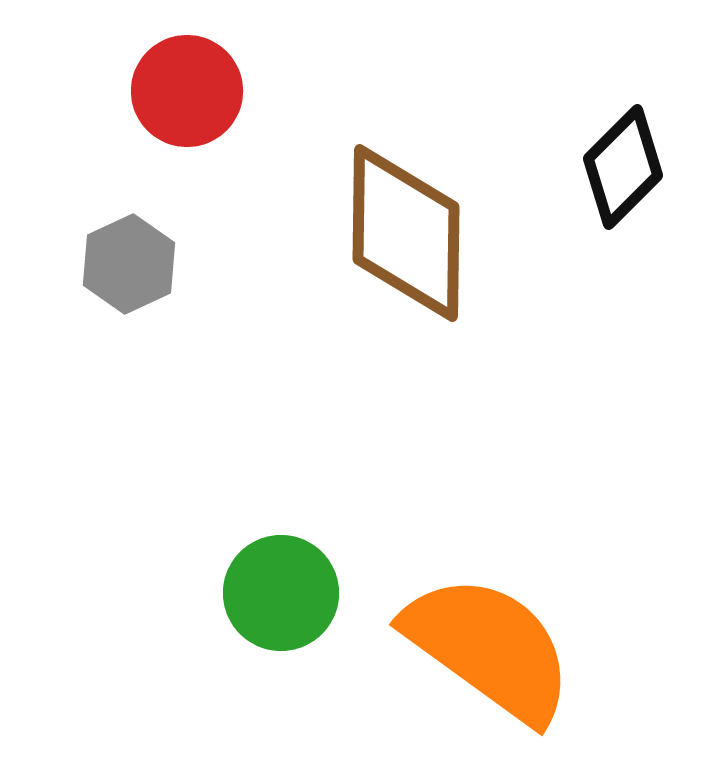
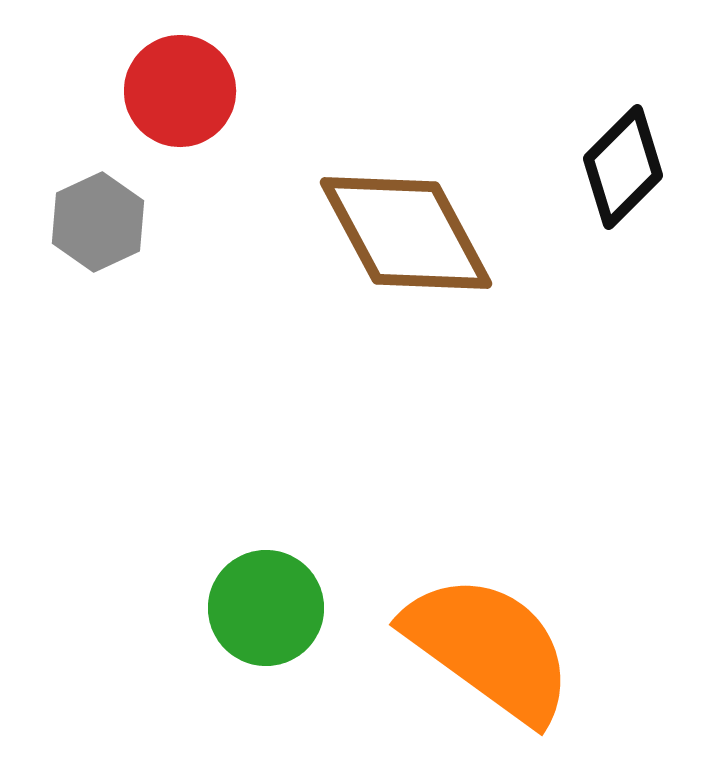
red circle: moved 7 px left
brown diamond: rotated 29 degrees counterclockwise
gray hexagon: moved 31 px left, 42 px up
green circle: moved 15 px left, 15 px down
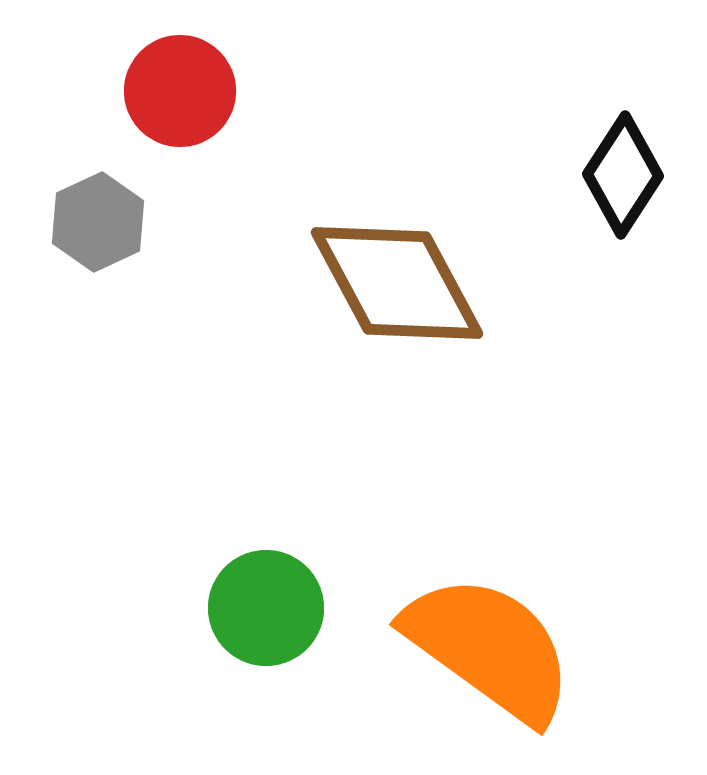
black diamond: moved 8 px down; rotated 12 degrees counterclockwise
brown diamond: moved 9 px left, 50 px down
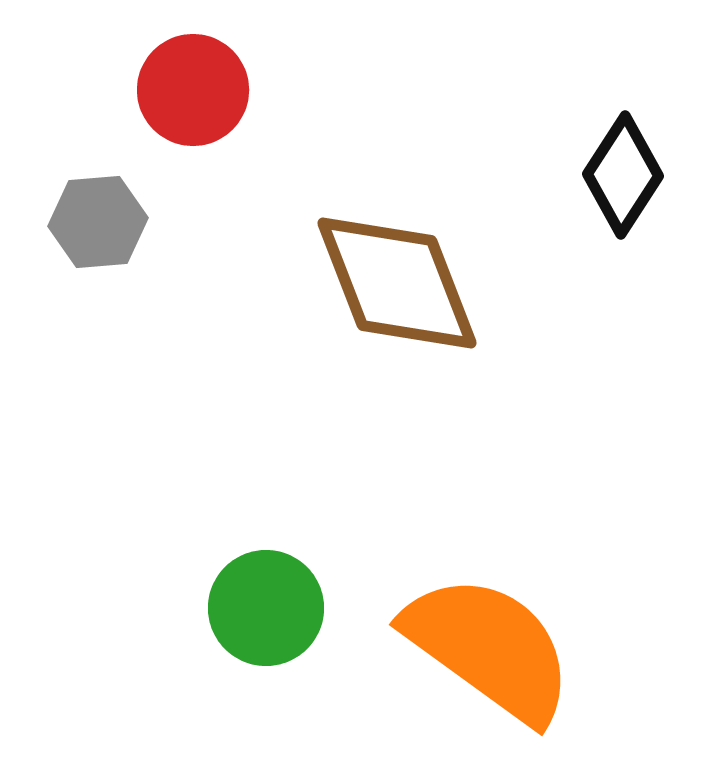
red circle: moved 13 px right, 1 px up
gray hexagon: rotated 20 degrees clockwise
brown diamond: rotated 7 degrees clockwise
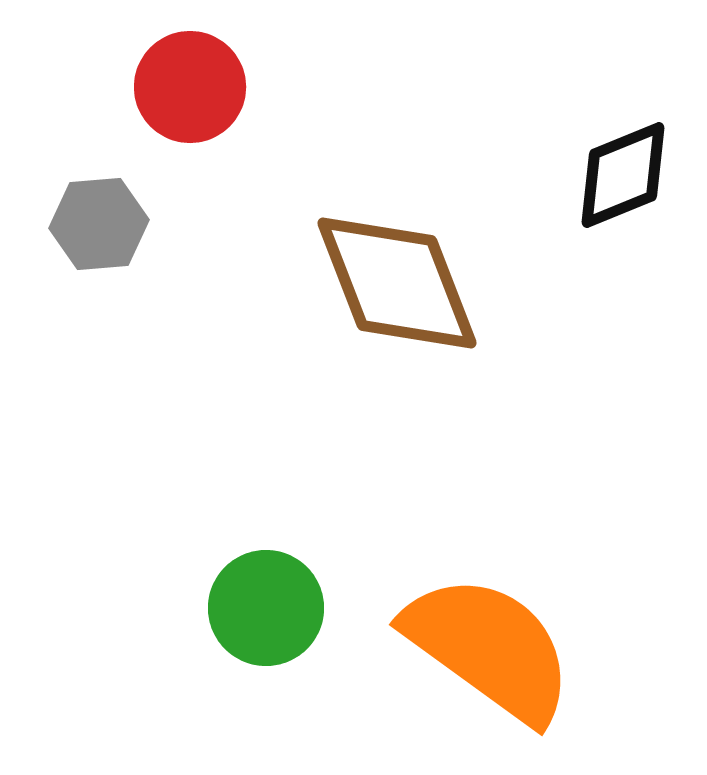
red circle: moved 3 px left, 3 px up
black diamond: rotated 35 degrees clockwise
gray hexagon: moved 1 px right, 2 px down
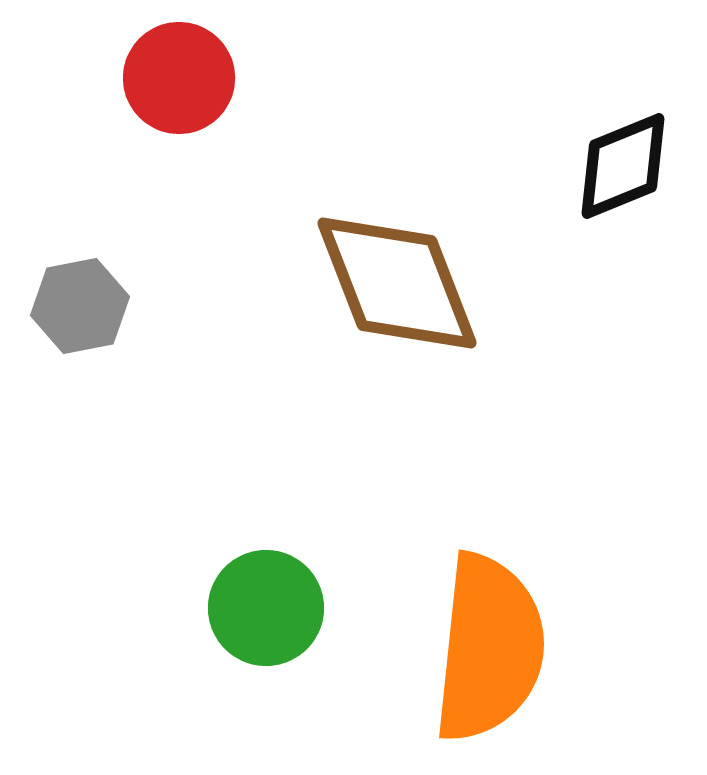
red circle: moved 11 px left, 9 px up
black diamond: moved 9 px up
gray hexagon: moved 19 px left, 82 px down; rotated 6 degrees counterclockwise
orange semicircle: rotated 60 degrees clockwise
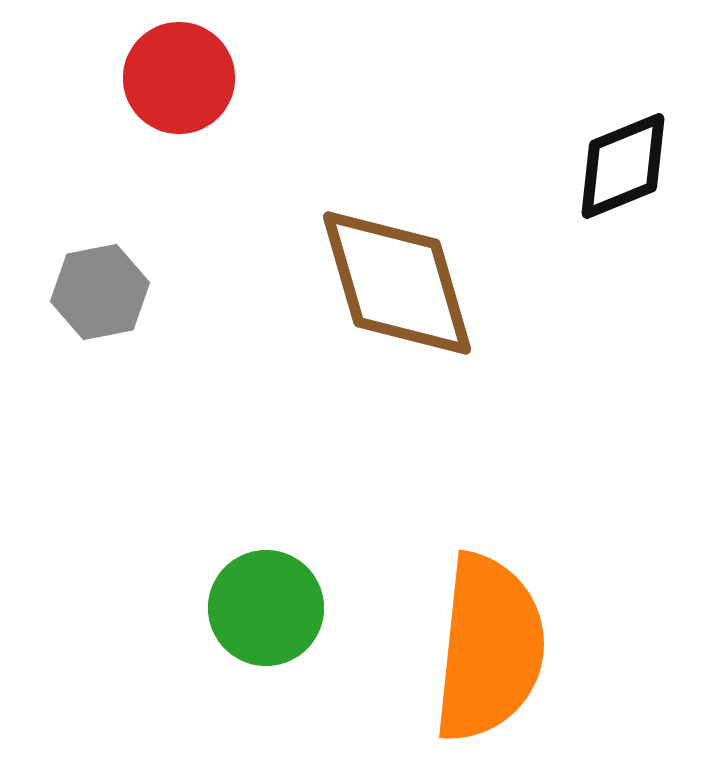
brown diamond: rotated 5 degrees clockwise
gray hexagon: moved 20 px right, 14 px up
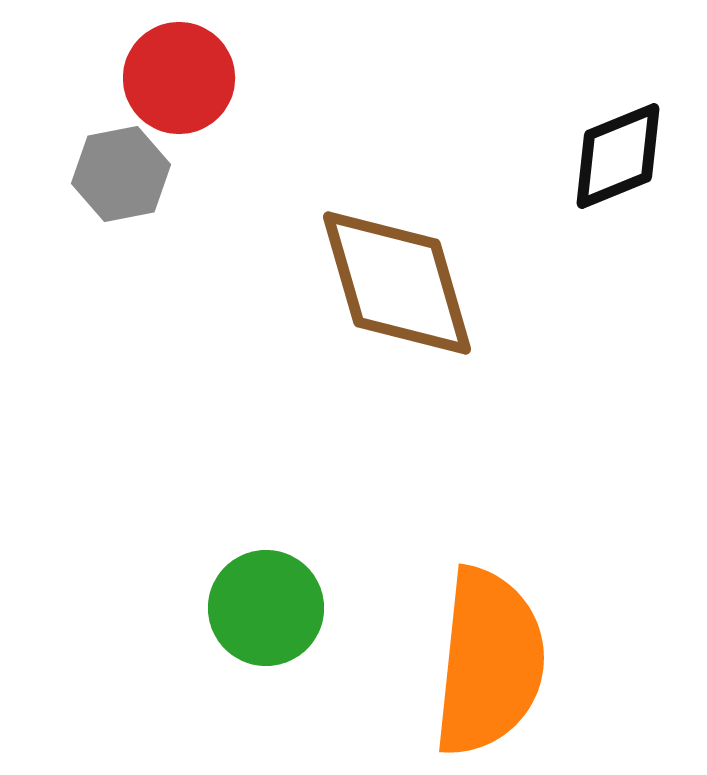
black diamond: moved 5 px left, 10 px up
gray hexagon: moved 21 px right, 118 px up
orange semicircle: moved 14 px down
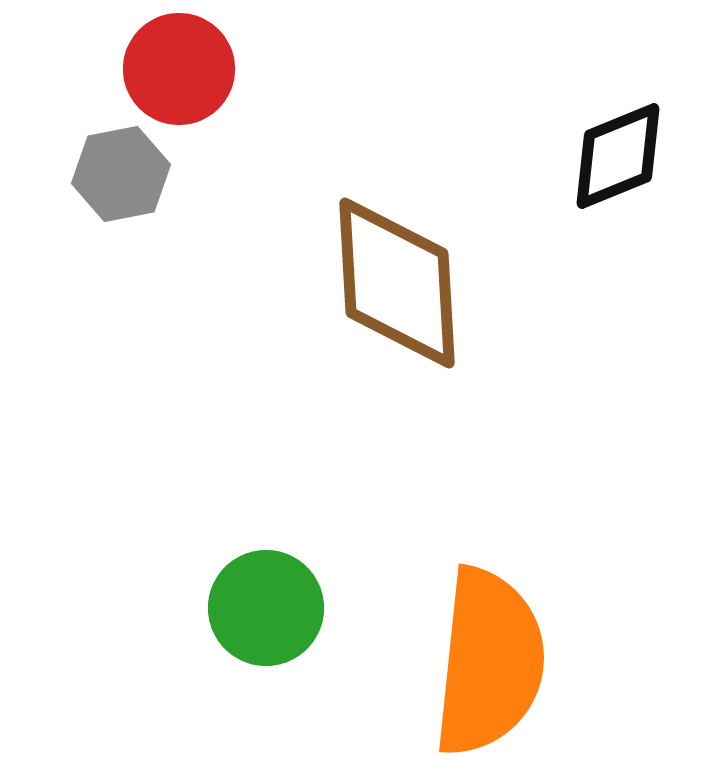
red circle: moved 9 px up
brown diamond: rotated 13 degrees clockwise
